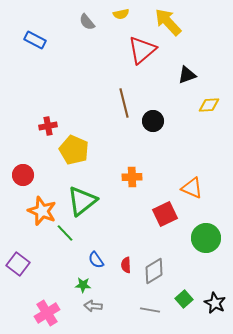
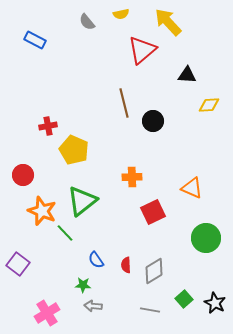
black triangle: rotated 24 degrees clockwise
red square: moved 12 px left, 2 px up
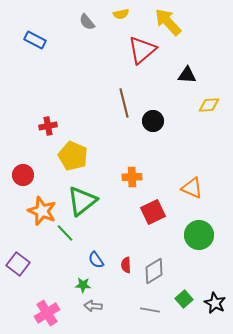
yellow pentagon: moved 1 px left, 6 px down
green circle: moved 7 px left, 3 px up
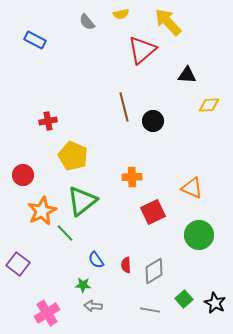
brown line: moved 4 px down
red cross: moved 5 px up
orange star: rotated 24 degrees clockwise
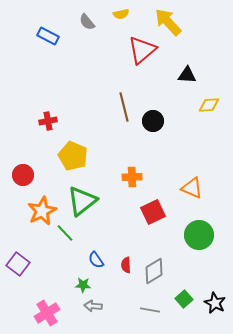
blue rectangle: moved 13 px right, 4 px up
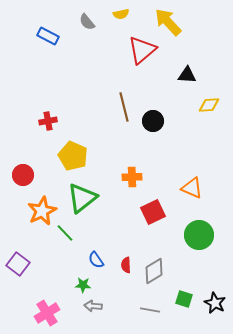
green triangle: moved 3 px up
green square: rotated 30 degrees counterclockwise
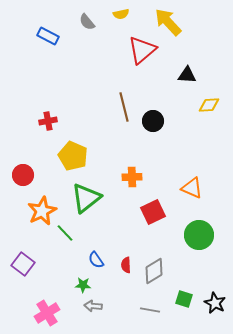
green triangle: moved 4 px right
purple square: moved 5 px right
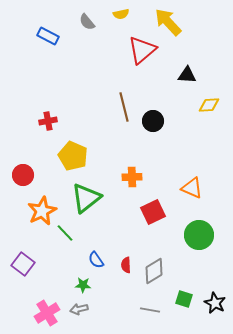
gray arrow: moved 14 px left, 3 px down; rotated 18 degrees counterclockwise
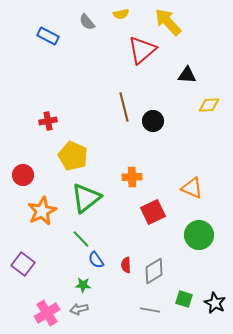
green line: moved 16 px right, 6 px down
